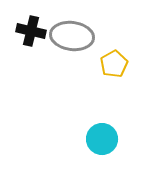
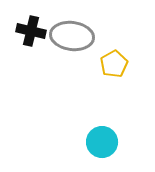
cyan circle: moved 3 px down
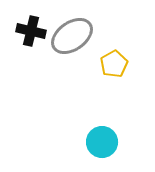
gray ellipse: rotated 42 degrees counterclockwise
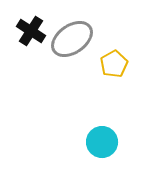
black cross: rotated 20 degrees clockwise
gray ellipse: moved 3 px down
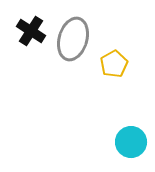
gray ellipse: moved 1 px right; rotated 39 degrees counterclockwise
cyan circle: moved 29 px right
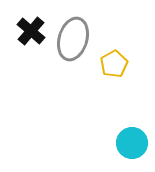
black cross: rotated 8 degrees clockwise
cyan circle: moved 1 px right, 1 px down
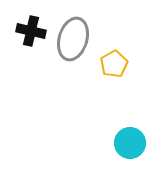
black cross: rotated 28 degrees counterclockwise
cyan circle: moved 2 px left
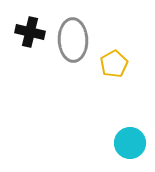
black cross: moved 1 px left, 1 px down
gray ellipse: moved 1 px down; rotated 18 degrees counterclockwise
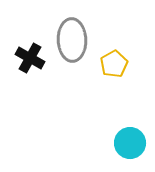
black cross: moved 26 px down; rotated 16 degrees clockwise
gray ellipse: moved 1 px left
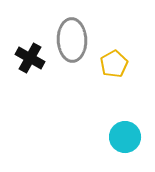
cyan circle: moved 5 px left, 6 px up
